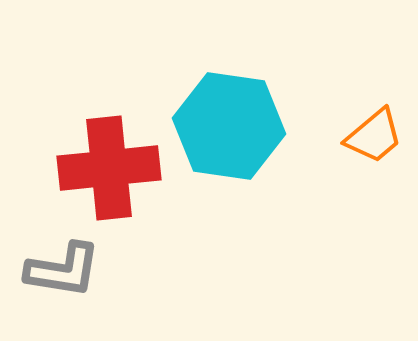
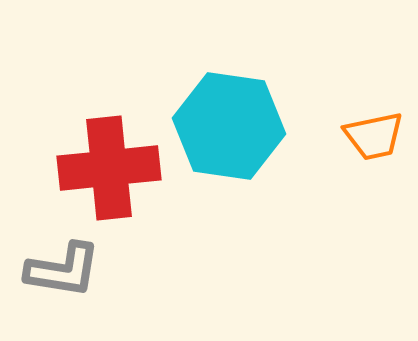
orange trapezoid: rotated 28 degrees clockwise
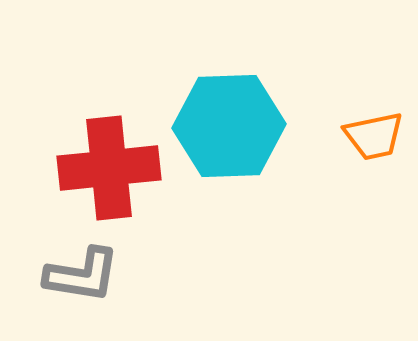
cyan hexagon: rotated 10 degrees counterclockwise
gray L-shape: moved 19 px right, 5 px down
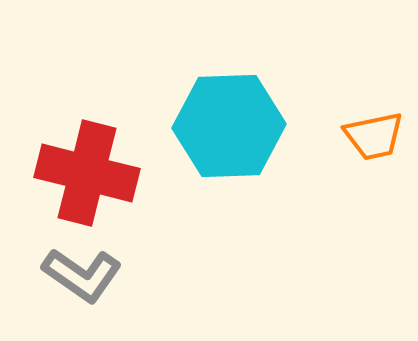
red cross: moved 22 px left, 5 px down; rotated 20 degrees clockwise
gray L-shape: rotated 26 degrees clockwise
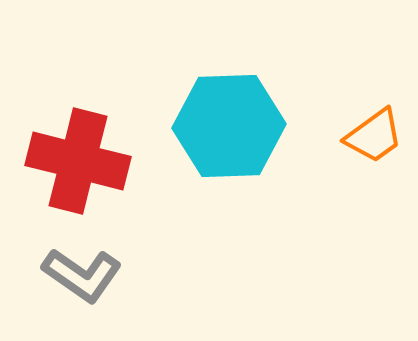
orange trapezoid: rotated 24 degrees counterclockwise
red cross: moved 9 px left, 12 px up
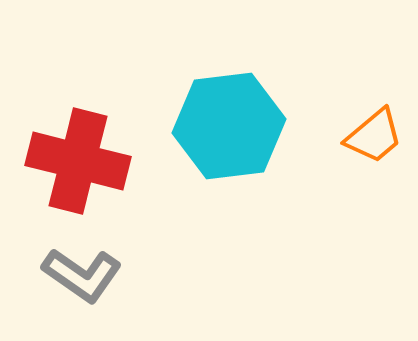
cyan hexagon: rotated 5 degrees counterclockwise
orange trapezoid: rotated 4 degrees counterclockwise
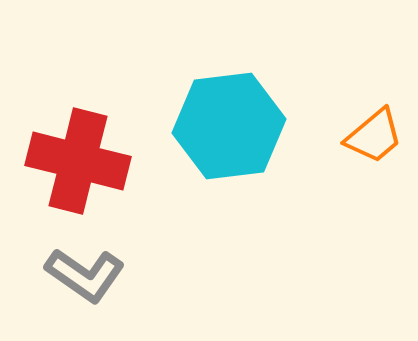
gray L-shape: moved 3 px right
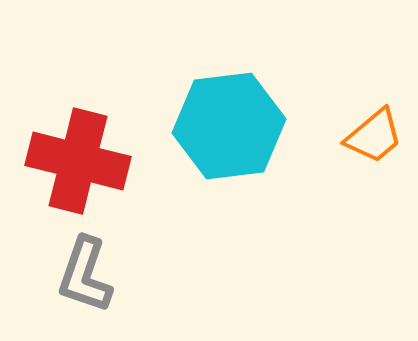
gray L-shape: rotated 74 degrees clockwise
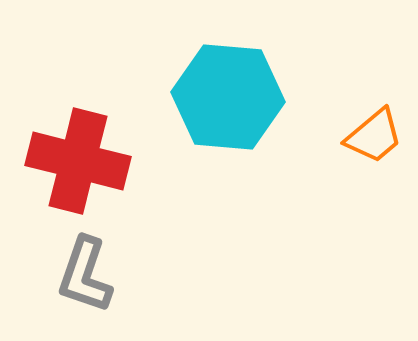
cyan hexagon: moved 1 px left, 29 px up; rotated 12 degrees clockwise
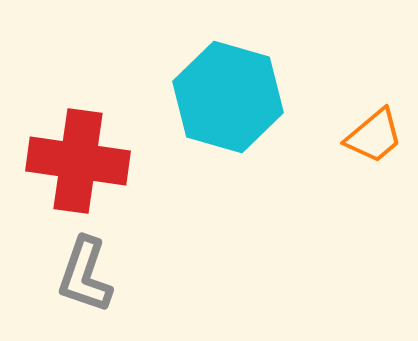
cyan hexagon: rotated 11 degrees clockwise
red cross: rotated 6 degrees counterclockwise
